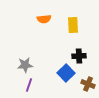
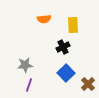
black cross: moved 16 px left, 9 px up; rotated 24 degrees counterclockwise
brown cross: rotated 24 degrees clockwise
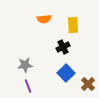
purple line: moved 1 px left, 1 px down; rotated 40 degrees counterclockwise
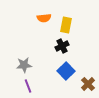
orange semicircle: moved 1 px up
yellow rectangle: moved 7 px left; rotated 14 degrees clockwise
black cross: moved 1 px left, 1 px up
gray star: moved 1 px left
blue square: moved 2 px up
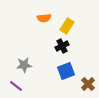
yellow rectangle: moved 1 px right, 1 px down; rotated 21 degrees clockwise
blue square: rotated 24 degrees clockwise
purple line: moved 12 px left; rotated 32 degrees counterclockwise
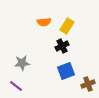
orange semicircle: moved 4 px down
gray star: moved 2 px left, 2 px up
brown cross: rotated 24 degrees clockwise
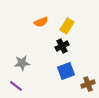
orange semicircle: moved 3 px left; rotated 16 degrees counterclockwise
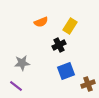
yellow rectangle: moved 3 px right
black cross: moved 3 px left, 1 px up
